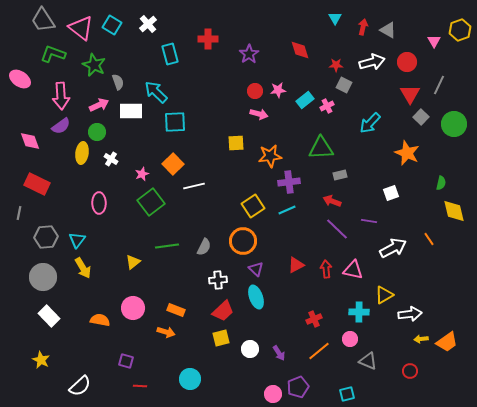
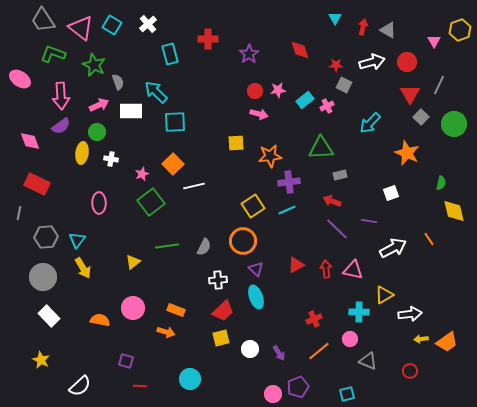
white cross at (111, 159): rotated 24 degrees counterclockwise
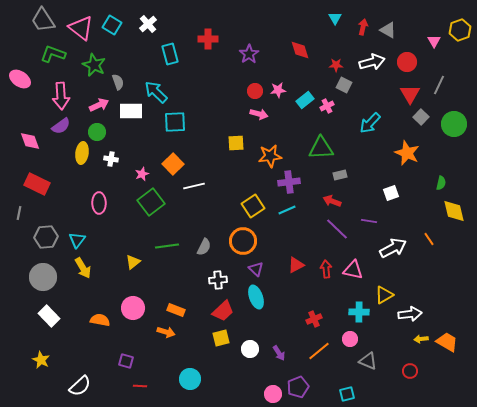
orange trapezoid at (447, 342): rotated 115 degrees counterclockwise
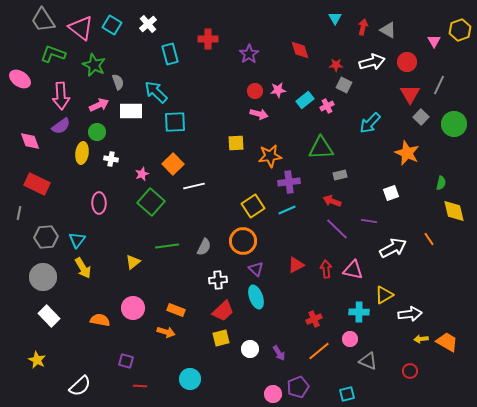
green square at (151, 202): rotated 12 degrees counterclockwise
yellow star at (41, 360): moved 4 px left
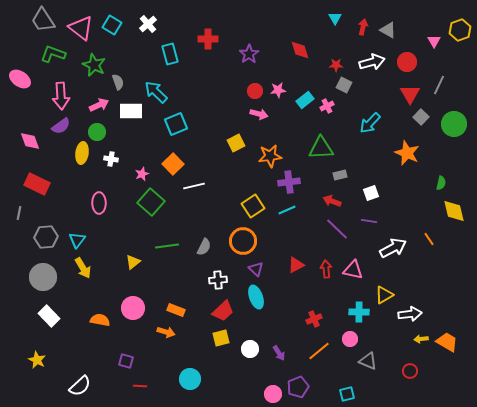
cyan square at (175, 122): moved 1 px right, 2 px down; rotated 20 degrees counterclockwise
yellow square at (236, 143): rotated 24 degrees counterclockwise
white square at (391, 193): moved 20 px left
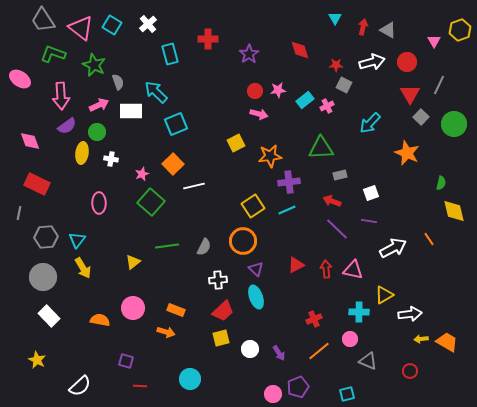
purple semicircle at (61, 126): moved 6 px right
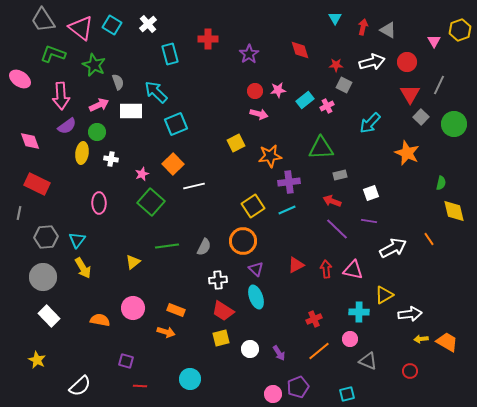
red trapezoid at (223, 311): rotated 75 degrees clockwise
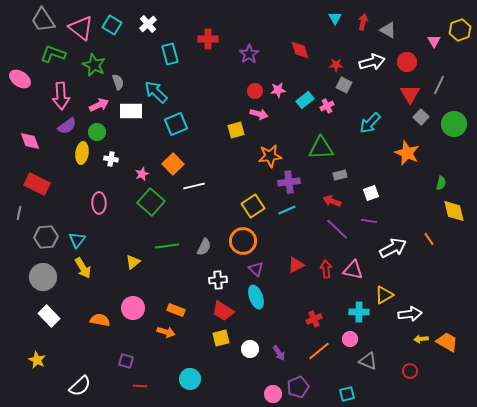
red arrow at (363, 27): moved 5 px up
yellow square at (236, 143): moved 13 px up; rotated 12 degrees clockwise
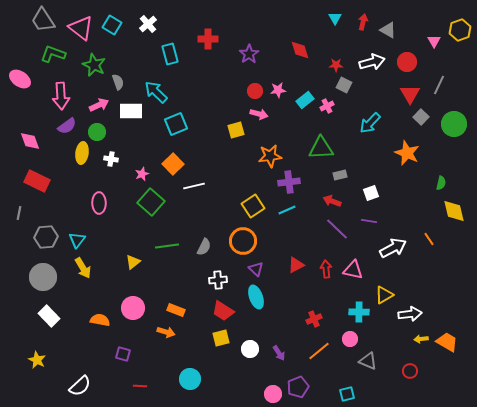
red rectangle at (37, 184): moved 3 px up
purple square at (126, 361): moved 3 px left, 7 px up
